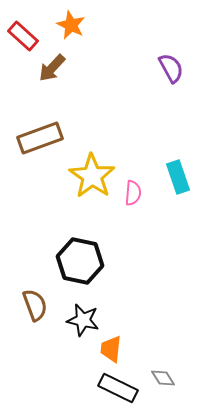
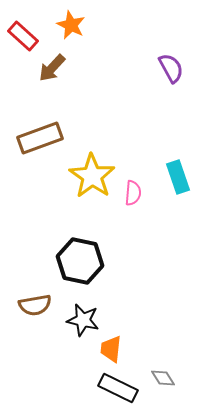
brown semicircle: rotated 100 degrees clockwise
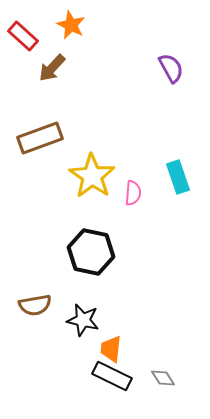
black hexagon: moved 11 px right, 9 px up
black rectangle: moved 6 px left, 12 px up
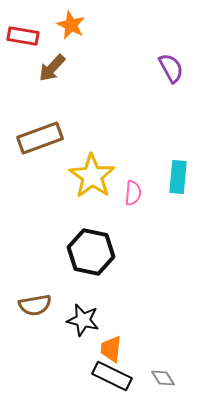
red rectangle: rotated 32 degrees counterclockwise
cyan rectangle: rotated 24 degrees clockwise
